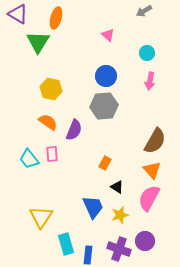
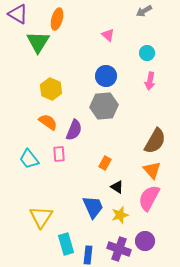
orange ellipse: moved 1 px right, 1 px down
yellow hexagon: rotated 10 degrees clockwise
pink rectangle: moved 7 px right
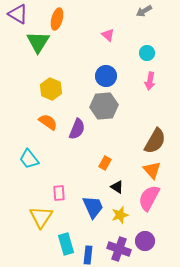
purple semicircle: moved 3 px right, 1 px up
pink rectangle: moved 39 px down
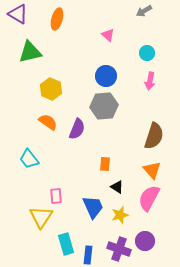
green triangle: moved 8 px left, 10 px down; rotated 45 degrees clockwise
brown semicircle: moved 1 px left, 5 px up; rotated 12 degrees counterclockwise
orange rectangle: moved 1 px down; rotated 24 degrees counterclockwise
pink rectangle: moved 3 px left, 3 px down
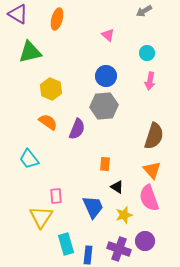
pink semicircle: rotated 48 degrees counterclockwise
yellow star: moved 4 px right
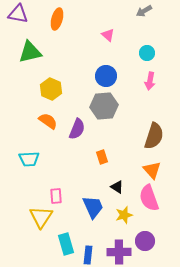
purple triangle: rotated 20 degrees counterclockwise
orange semicircle: moved 1 px up
cyan trapezoid: rotated 55 degrees counterclockwise
orange rectangle: moved 3 px left, 7 px up; rotated 24 degrees counterclockwise
purple cross: moved 3 px down; rotated 20 degrees counterclockwise
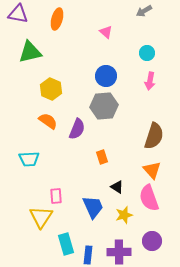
pink triangle: moved 2 px left, 3 px up
purple circle: moved 7 px right
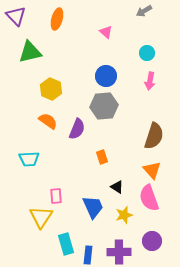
purple triangle: moved 2 px left, 2 px down; rotated 35 degrees clockwise
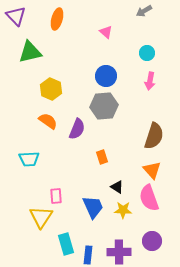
yellow star: moved 1 px left, 5 px up; rotated 18 degrees clockwise
